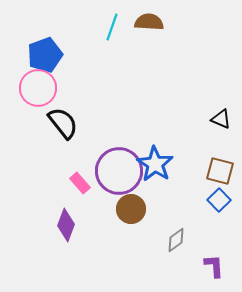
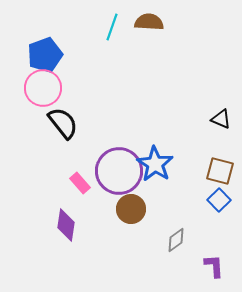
pink circle: moved 5 px right
purple diamond: rotated 12 degrees counterclockwise
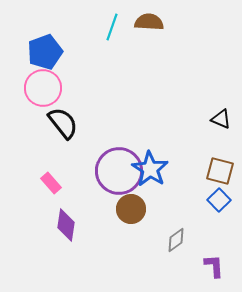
blue pentagon: moved 3 px up
blue star: moved 5 px left, 5 px down
pink rectangle: moved 29 px left
